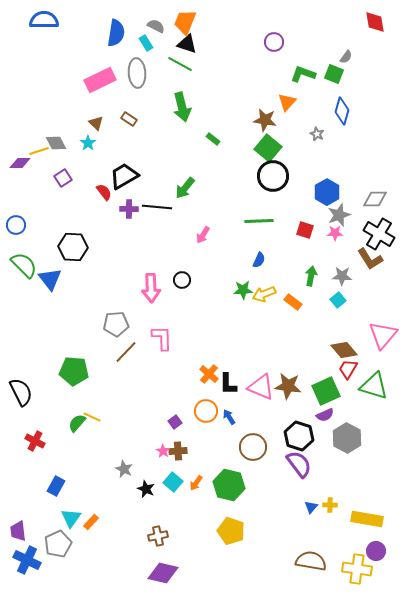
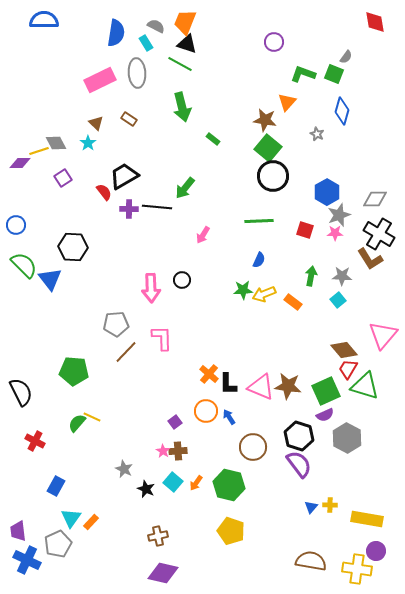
green triangle at (374, 386): moved 9 px left
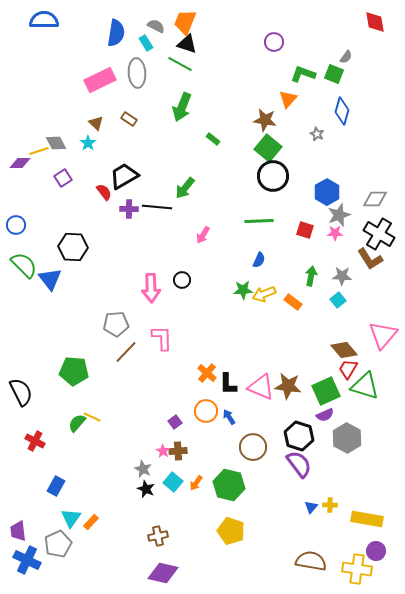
orange triangle at (287, 102): moved 1 px right, 3 px up
green arrow at (182, 107): rotated 36 degrees clockwise
orange cross at (209, 374): moved 2 px left, 1 px up
gray star at (124, 469): moved 19 px right
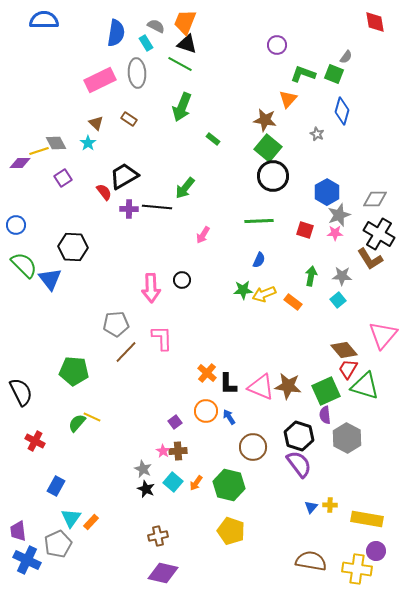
purple circle at (274, 42): moved 3 px right, 3 px down
purple semicircle at (325, 415): rotated 108 degrees clockwise
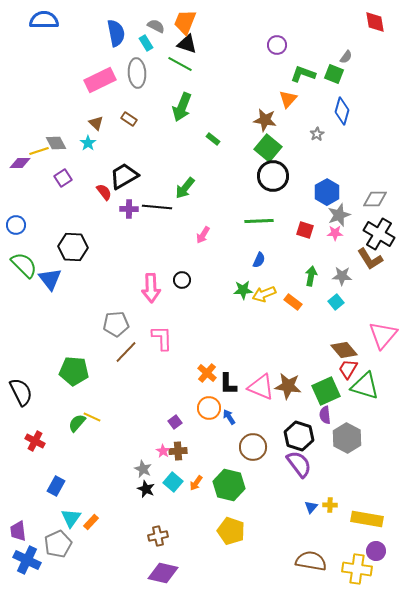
blue semicircle at (116, 33): rotated 20 degrees counterclockwise
gray star at (317, 134): rotated 16 degrees clockwise
cyan square at (338, 300): moved 2 px left, 2 px down
orange circle at (206, 411): moved 3 px right, 3 px up
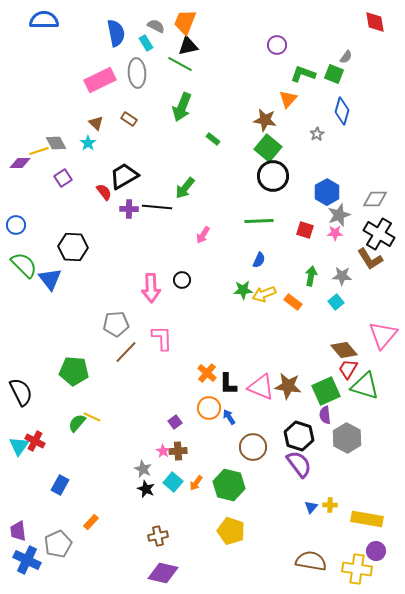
black triangle at (187, 44): moved 1 px right, 2 px down; rotated 30 degrees counterclockwise
blue rectangle at (56, 486): moved 4 px right, 1 px up
cyan triangle at (71, 518): moved 52 px left, 72 px up
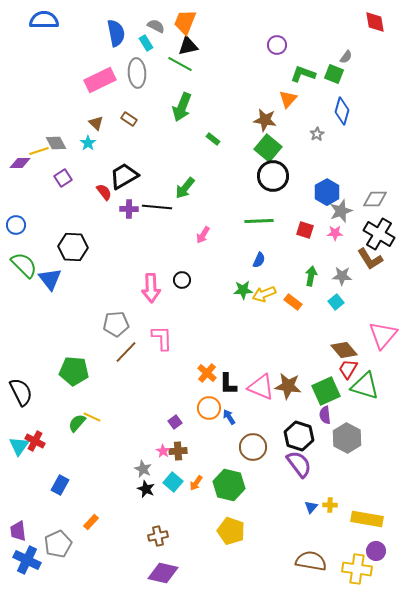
gray star at (339, 215): moved 2 px right, 4 px up
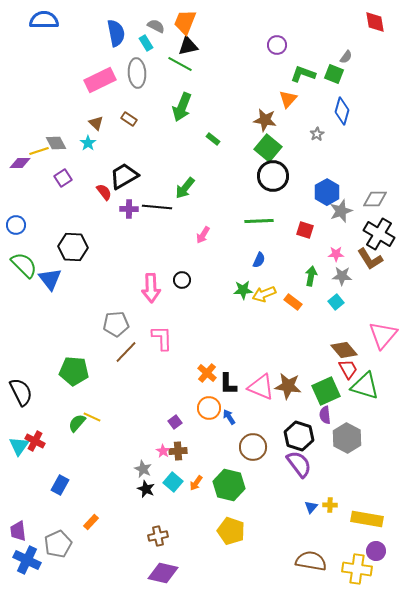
pink star at (335, 233): moved 1 px right, 21 px down
red trapezoid at (348, 369): rotated 120 degrees clockwise
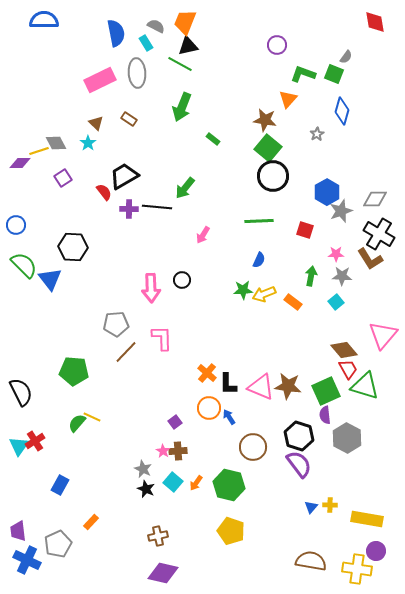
red cross at (35, 441): rotated 30 degrees clockwise
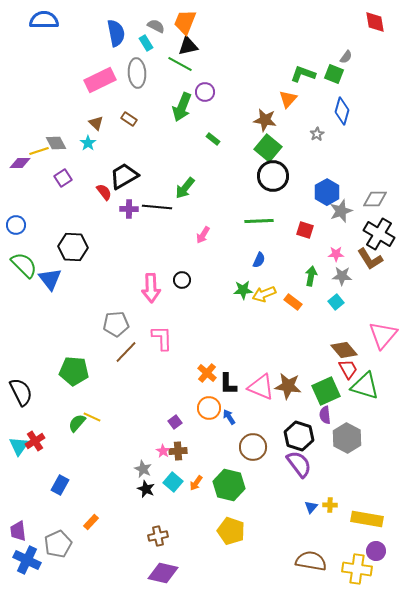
purple circle at (277, 45): moved 72 px left, 47 px down
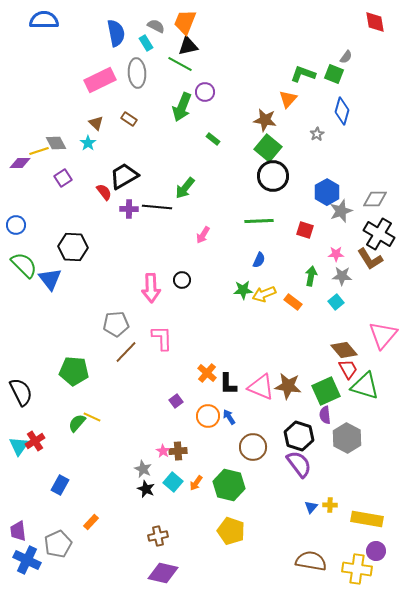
orange circle at (209, 408): moved 1 px left, 8 px down
purple square at (175, 422): moved 1 px right, 21 px up
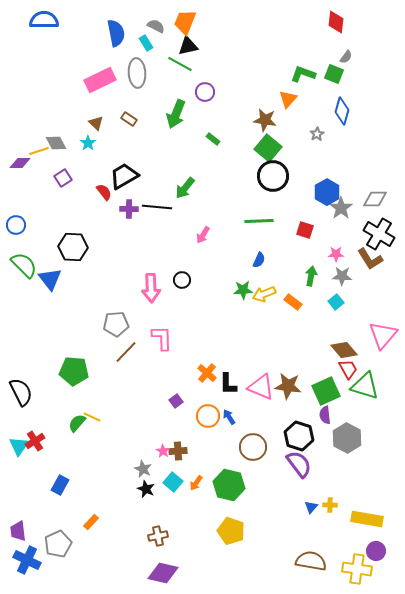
red diamond at (375, 22): moved 39 px left; rotated 15 degrees clockwise
green arrow at (182, 107): moved 6 px left, 7 px down
gray star at (341, 211): moved 3 px up; rotated 15 degrees counterclockwise
